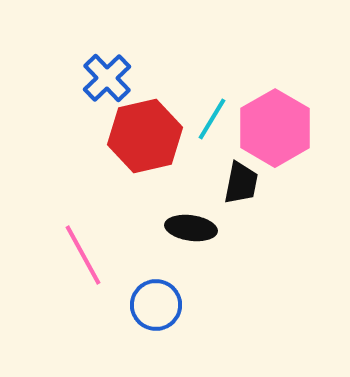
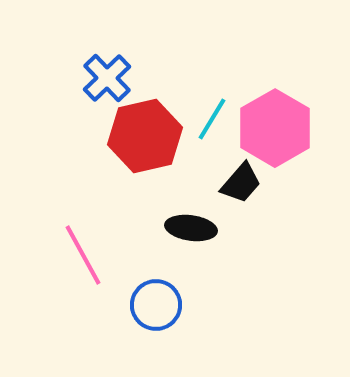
black trapezoid: rotated 30 degrees clockwise
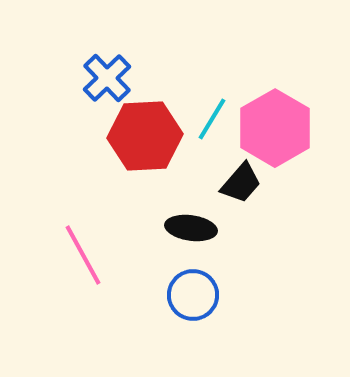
red hexagon: rotated 10 degrees clockwise
blue circle: moved 37 px right, 10 px up
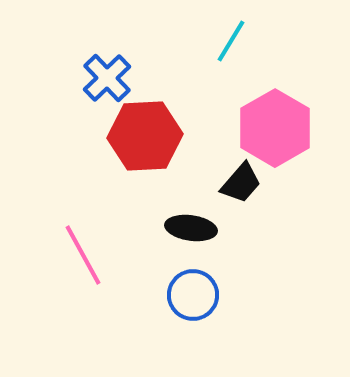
cyan line: moved 19 px right, 78 px up
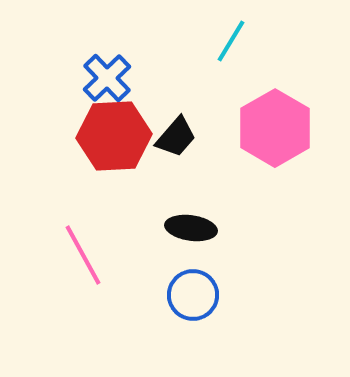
red hexagon: moved 31 px left
black trapezoid: moved 65 px left, 46 px up
